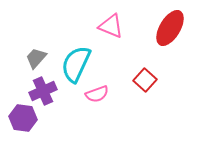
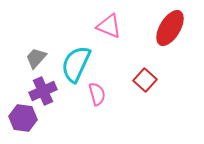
pink triangle: moved 2 px left
pink semicircle: rotated 85 degrees counterclockwise
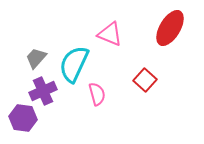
pink triangle: moved 1 px right, 8 px down
cyan semicircle: moved 2 px left
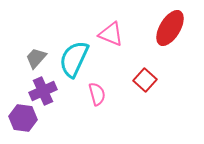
pink triangle: moved 1 px right
cyan semicircle: moved 5 px up
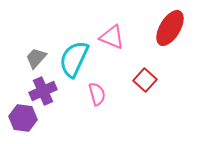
pink triangle: moved 1 px right, 3 px down
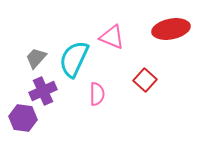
red ellipse: moved 1 px right, 1 px down; rotated 48 degrees clockwise
pink semicircle: rotated 15 degrees clockwise
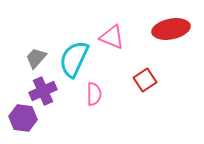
red square: rotated 15 degrees clockwise
pink semicircle: moved 3 px left
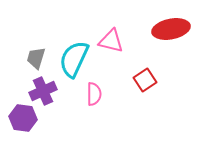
pink triangle: moved 1 px left, 4 px down; rotated 8 degrees counterclockwise
gray trapezoid: rotated 25 degrees counterclockwise
